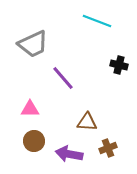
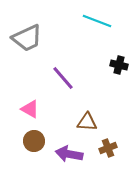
gray trapezoid: moved 6 px left, 6 px up
pink triangle: rotated 30 degrees clockwise
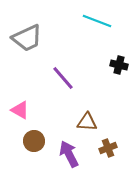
pink triangle: moved 10 px left, 1 px down
purple arrow: rotated 52 degrees clockwise
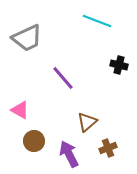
brown triangle: rotated 45 degrees counterclockwise
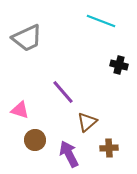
cyan line: moved 4 px right
purple line: moved 14 px down
pink triangle: rotated 12 degrees counterclockwise
brown circle: moved 1 px right, 1 px up
brown cross: moved 1 px right; rotated 18 degrees clockwise
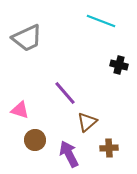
purple line: moved 2 px right, 1 px down
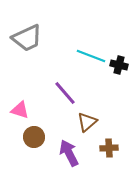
cyan line: moved 10 px left, 35 px down
brown circle: moved 1 px left, 3 px up
purple arrow: moved 1 px up
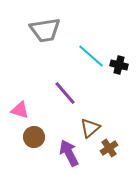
gray trapezoid: moved 18 px right, 8 px up; rotated 16 degrees clockwise
cyan line: rotated 20 degrees clockwise
brown triangle: moved 3 px right, 6 px down
brown cross: rotated 30 degrees counterclockwise
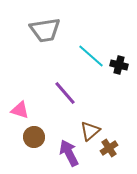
brown triangle: moved 3 px down
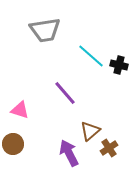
brown circle: moved 21 px left, 7 px down
